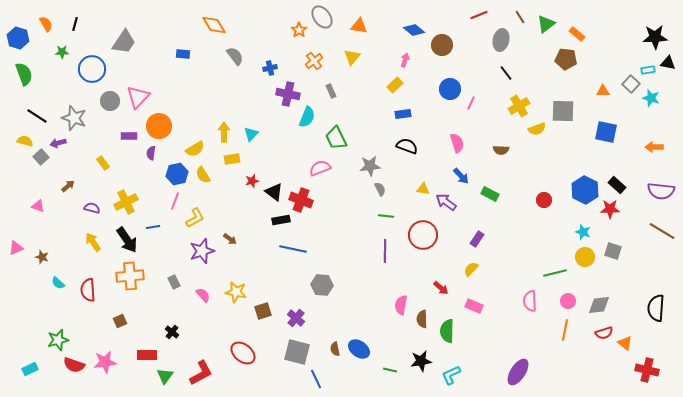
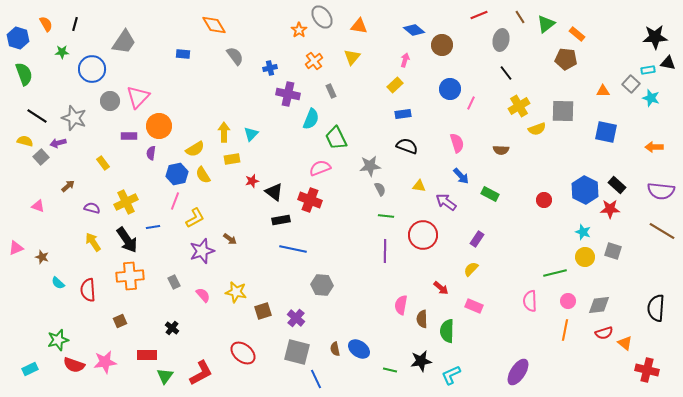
cyan semicircle at (307, 117): moved 4 px right, 2 px down
yellow triangle at (423, 189): moved 4 px left, 3 px up
red cross at (301, 200): moved 9 px right
black cross at (172, 332): moved 4 px up
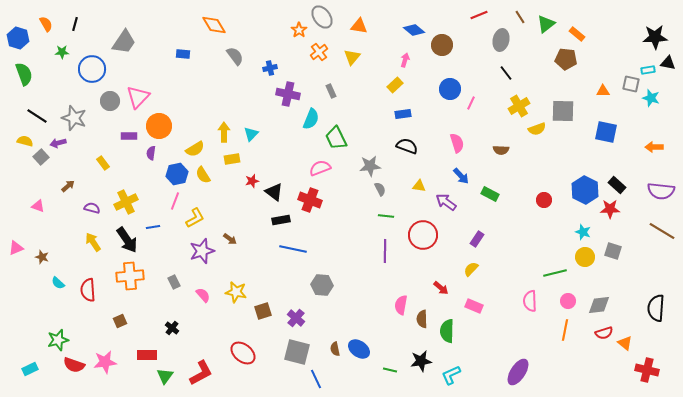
orange cross at (314, 61): moved 5 px right, 9 px up
gray square at (631, 84): rotated 30 degrees counterclockwise
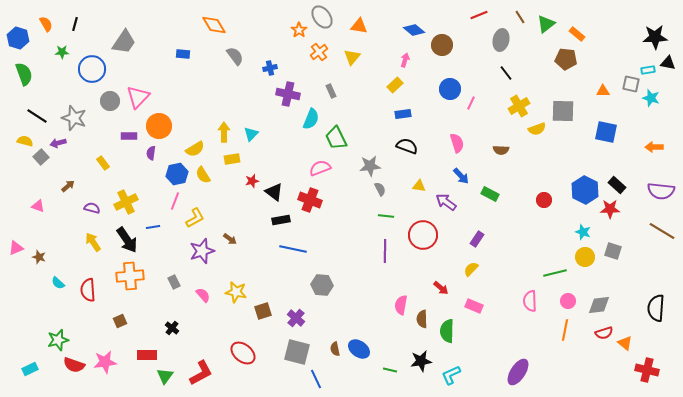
brown star at (42, 257): moved 3 px left
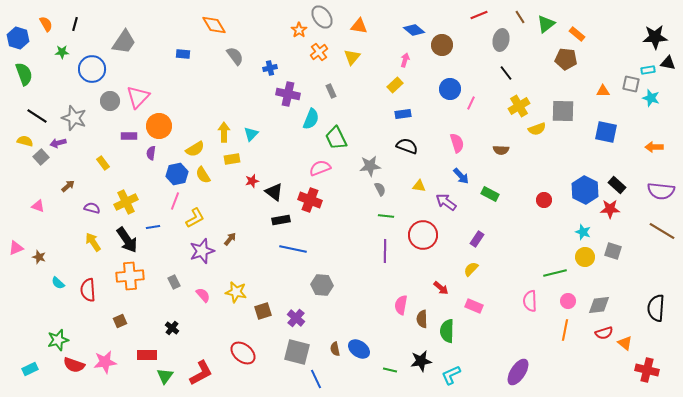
brown arrow at (230, 239): rotated 88 degrees counterclockwise
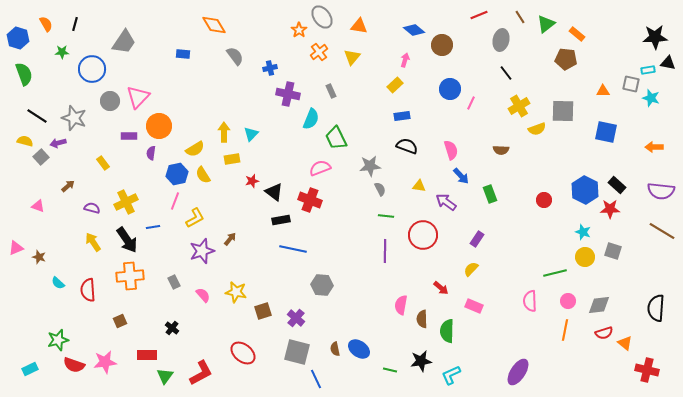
blue rectangle at (403, 114): moved 1 px left, 2 px down
pink semicircle at (457, 143): moved 6 px left, 7 px down
green rectangle at (490, 194): rotated 42 degrees clockwise
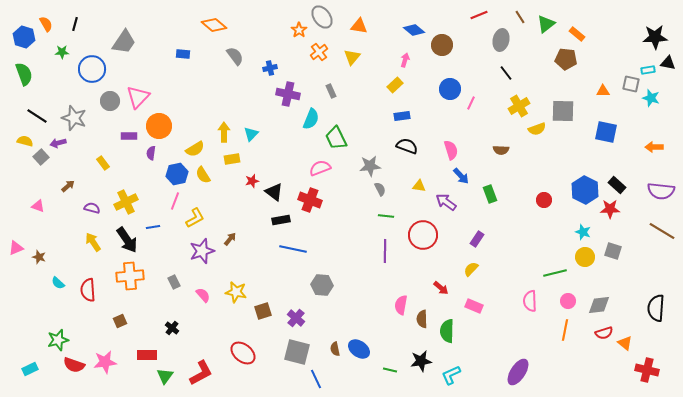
orange diamond at (214, 25): rotated 20 degrees counterclockwise
blue hexagon at (18, 38): moved 6 px right, 1 px up
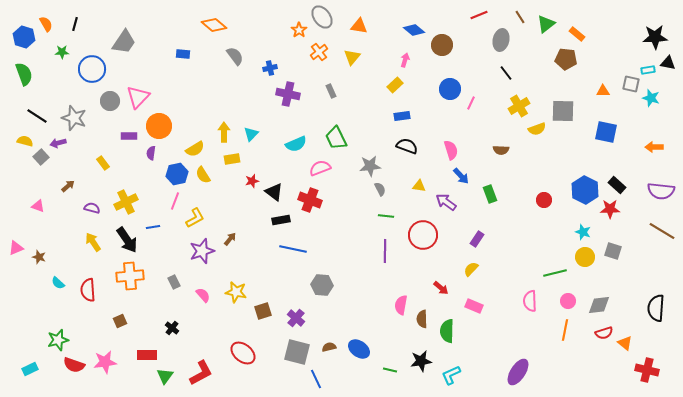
cyan semicircle at (311, 119): moved 15 px left, 25 px down; rotated 45 degrees clockwise
brown semicircle at (335, 349): moved 6 px left, 2 px up; rotated 88 degrees clockwise
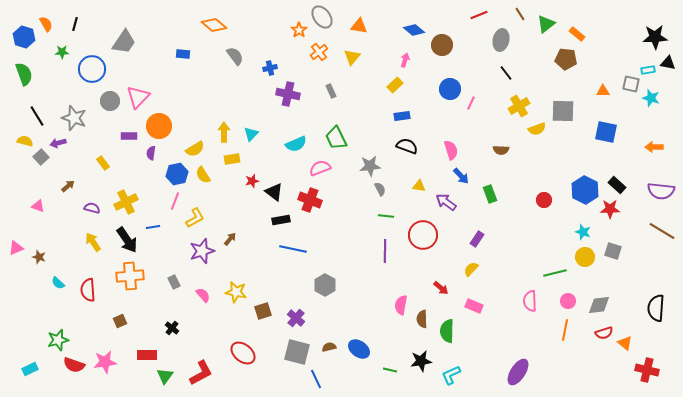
brown line at (520, 17): moved 3 px up
black line at (37, 116): rotated 25 degrees clockwise
gray hexagon at (322, 285): moved 3 px right; rotated 25 degrees clockwise
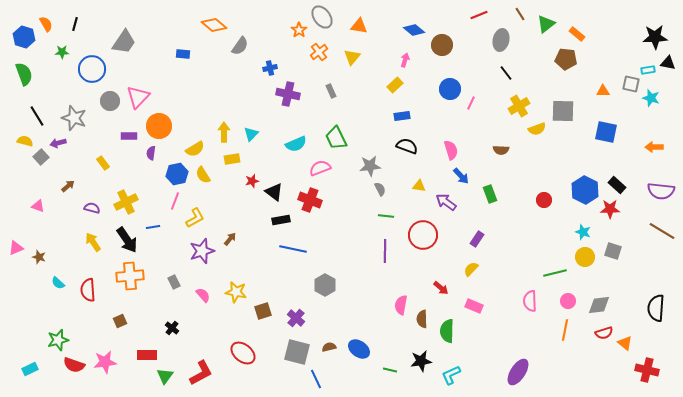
gray semicircle at (235, 56): moved 5 px right, 10 px up; rotated 72 degrees clockwise
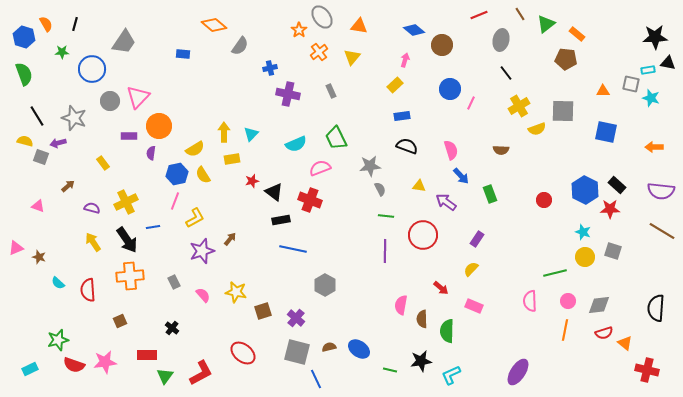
gray square at (41, 157): rotated 28 degrees counterclockwise
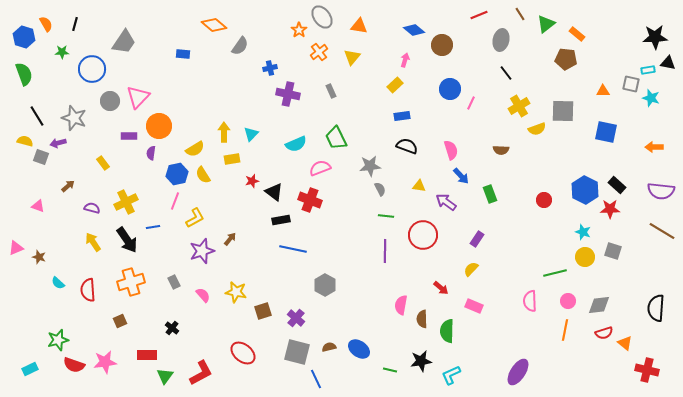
orange cross at (130, 276): moved 1 px right, 6 px down; rotated 12 degrees counterclockwise
